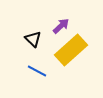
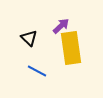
black triangle: moved 4 px left, 1 px up
yellow rectangle: moved 2 px up; rotated 56 degrees counterclockwise
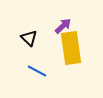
purple arrow: moved 2 px right
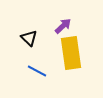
yellow rectangle: moved 5 px down
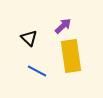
yellow rectangle: moved 3 px down
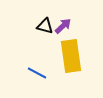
black triangle: moved 16 px right, 12 px up; rotated 30 degrees counterclockwise
blue line: moved 2 px down
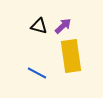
black triangle: moved 6 px left
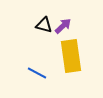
black triangle: moved 5 px right, 1 px up
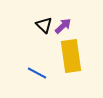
black triangle: rotated 30 degrees clockwise
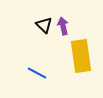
purple arrow: rotated 60 degrees counterclockwise
yellow rectangle: moved 10 px right
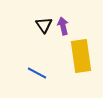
black triangle: rotated 12 degrees clockwise
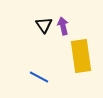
blue line: moved 2 px right, 4 px down
